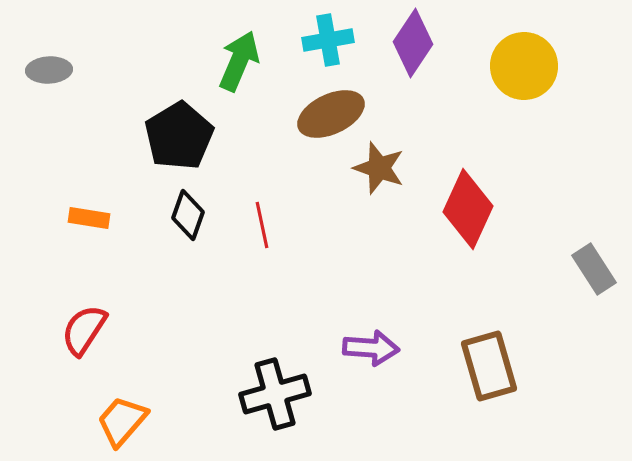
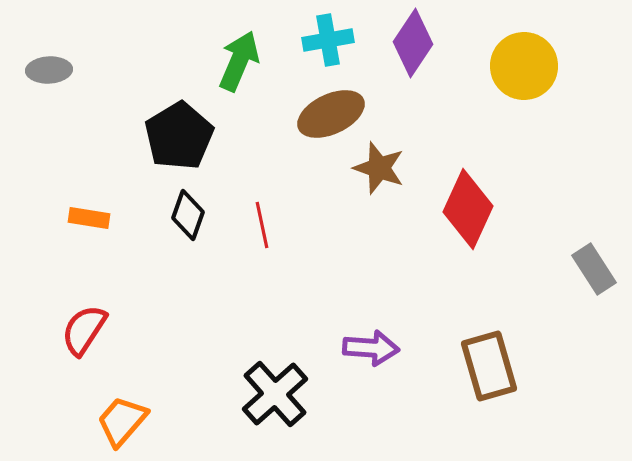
black cross: rotated 26 degrees counterclockwise
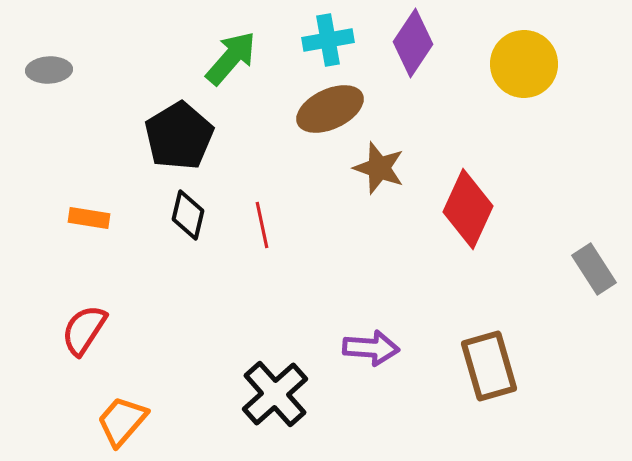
green arrow: moved 8 px left, 3 px up; rotated 18 degrees clockwise
yellow circle: moved 2 px up
brown ellipse: moved 1 px left, 5 px up
black diamond: rotated 6 degrees counterclockwise
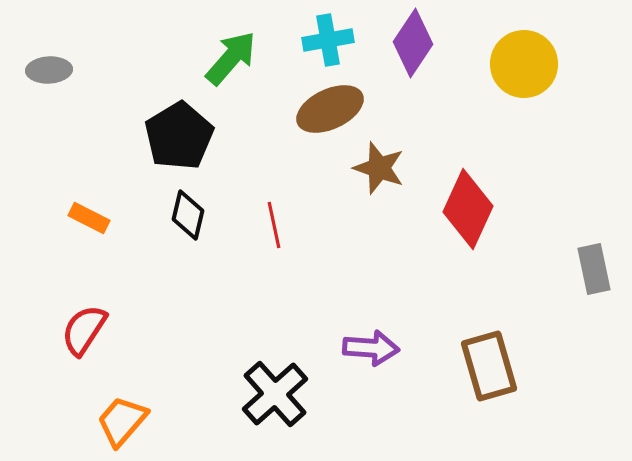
orange rectangle: rotated 18 degrees clockwise
red line: moved 12 px right
gray rectangle: rotated 21 degrees clockwise
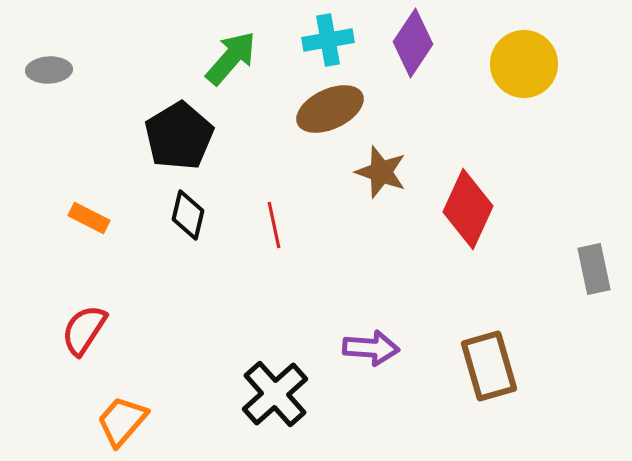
brown star: moved 2 px right, 4 px down
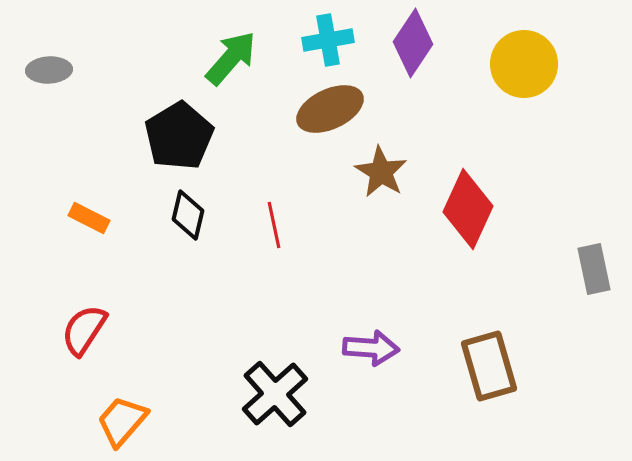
brown star: rotated 12 degrees clockwise
